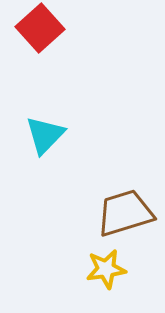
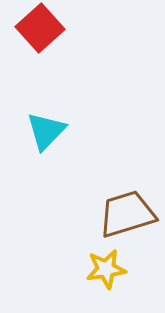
cyan triangle: moved 1 px right, 4 px up
brown trapezoid: moved 2 px right, 1 px down
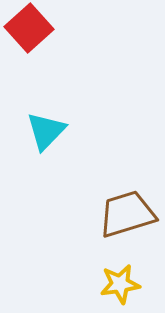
red square: moved 11 px left
yellow star: moved 14 px right, 15 px down
